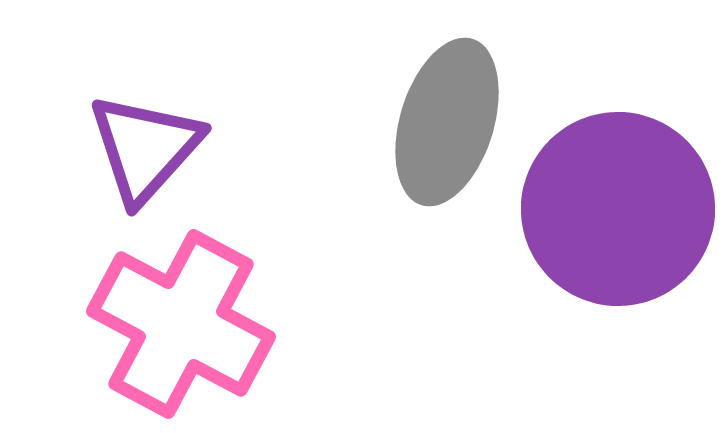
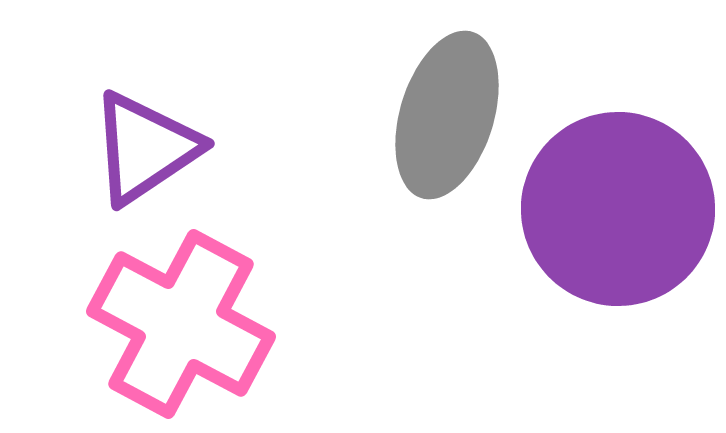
gray ellipse: moved 7 px up
purple triangle: rotated 14 degrees clockwise
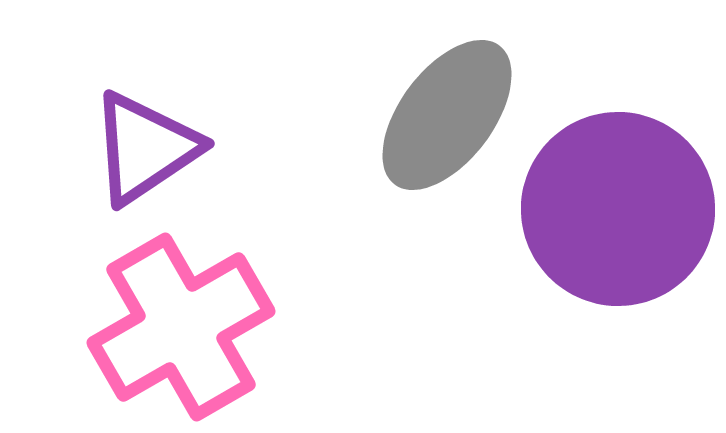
gray ellipse: rotated 20 degrees clockwise
pink cross: moved 3 px down; rotated 32 degrees clockwise
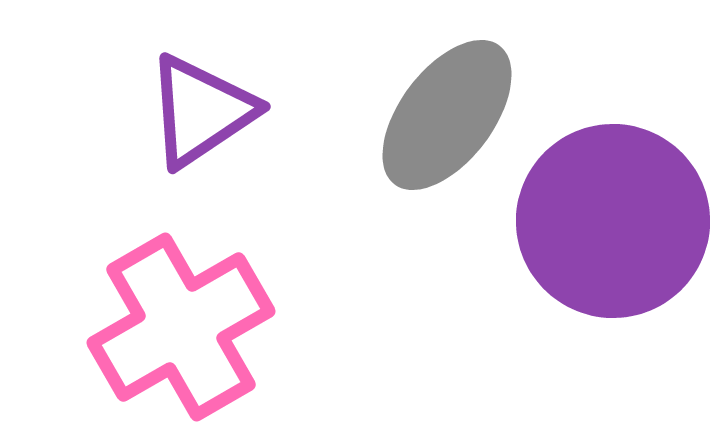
purple triangle: moved 56 px right, 37 px up
purple circle: moved 5 px left, 12 px down
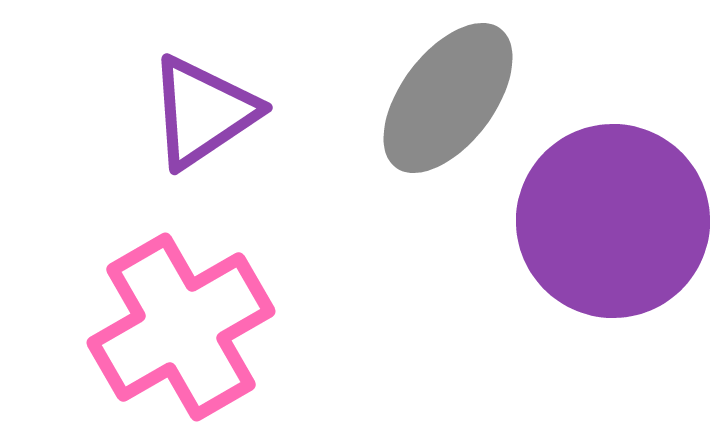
purple triangle: moved 2 px right, 1 px down
gray ellipse: moved 1 px right, 17 px up
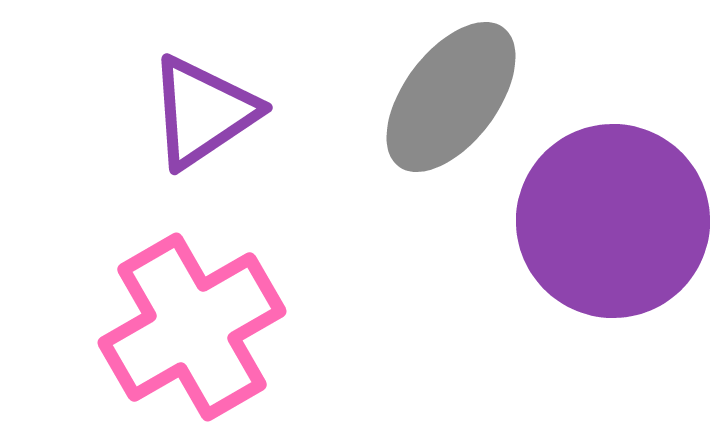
gray ellipse: moved 3 px right, 1 px up
pink cross: moved 11 px right
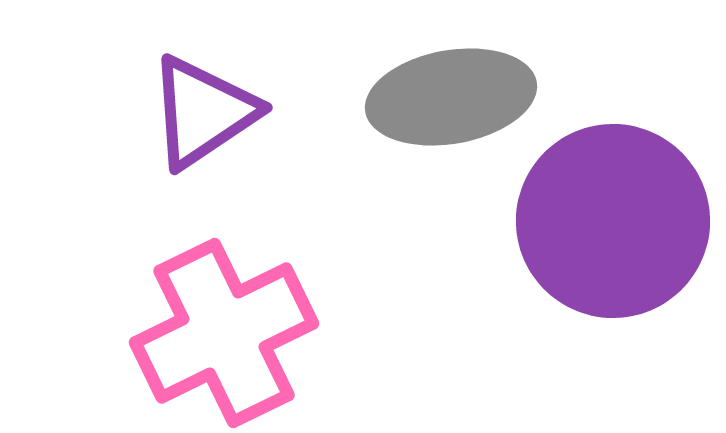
gray ellipse: rotated 43 degrees clockwise
pink cross: moved 32 px right, 6 px down; rotated 4 degrees clockwise
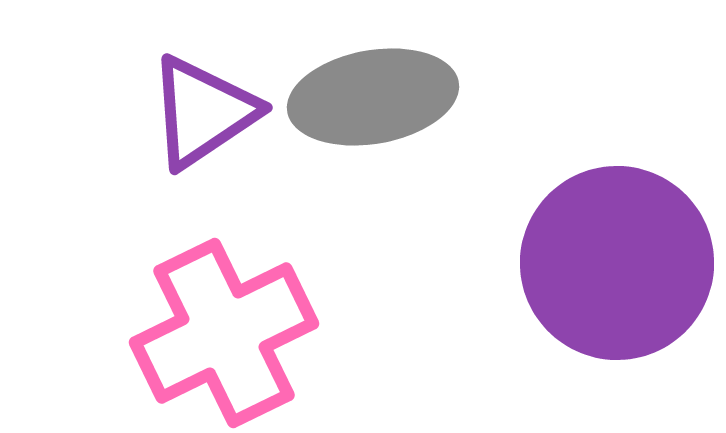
gray ellipse: moved 78 px left
purple circle: moved 4 px right, 42 px down
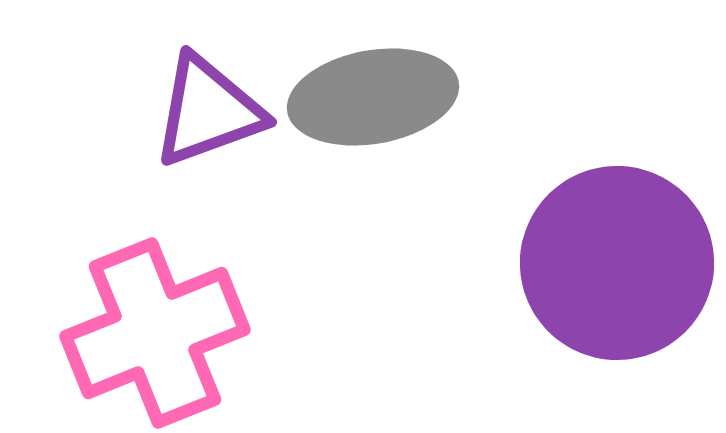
purple triangle: moved 5 px right, 1 px up; rotated 14 degrees clockwise
pink cross: moved 69 px left; rotated 4 degrees clockwise
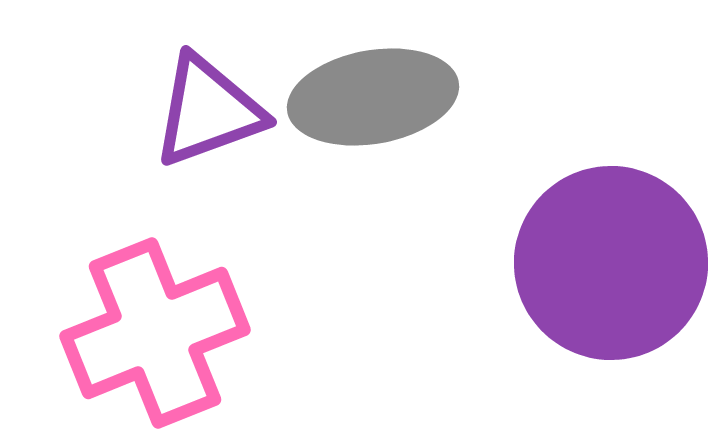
purple circle: moved 6 px left
